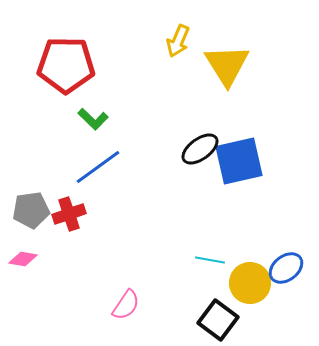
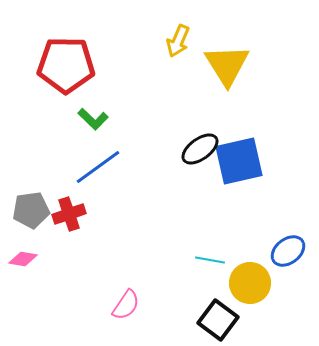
blue ellipse: moved 2 px right, 17 px up
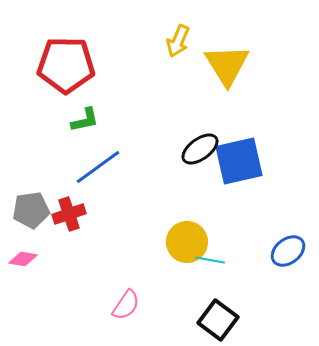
green L-shape: moved 8 px left, 1 px down; rotated 56 degrees counterclockwise
yellow circle: moved 63 px left, 41 px up
